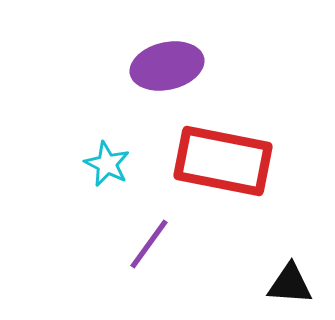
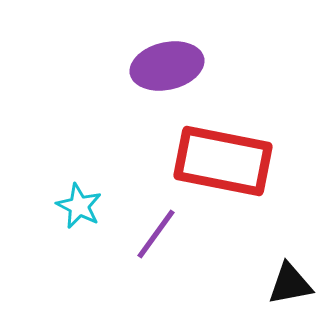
cyan star: moved 28 px left, 42 px down
purple line: moved 7 px right, 10 px up
black triangle: rotated 15 degrees counterclockwise
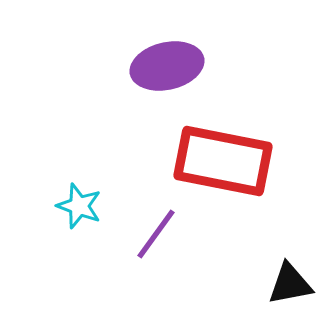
cyan star: rotated 6 degrees counterclockwise
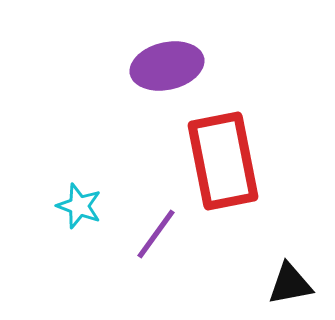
red rectangle: rotated 68 degrees clockwise
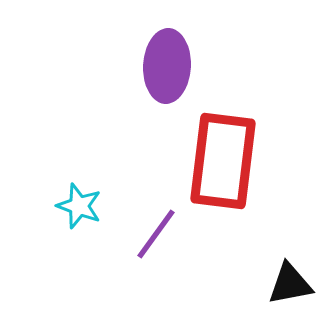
purple ellipse: rotated 74 degrees counterclockwise
red rectangle: rotated 18 degrees clockwise
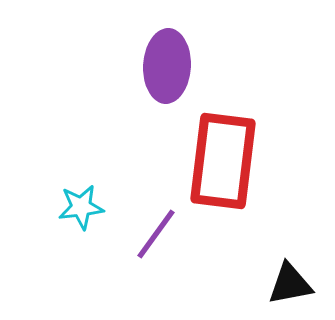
cyan star: moved 2 px right, 1 px down; rotated 27 degrees counterclockwise
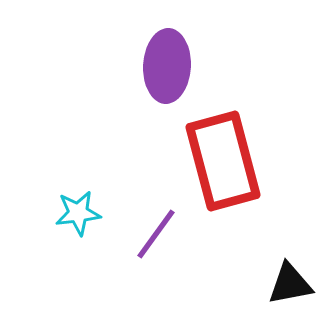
red rectangle: rotated 22 degrees counterclockwise
cyan star: moved 3 px left, 6 px down
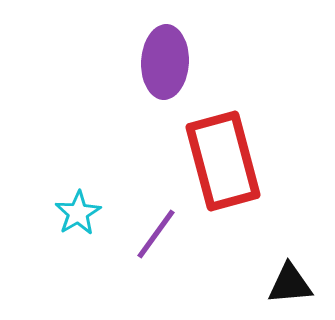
purple ellipse: moved 2 px left, 4 px up
cyan star: rotated 24 degrees counterclockwise
black triangle: rotated 6 degrees clockwise
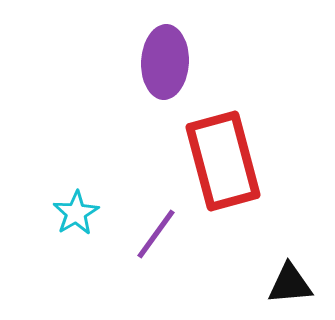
cyan star: moved 2 px left
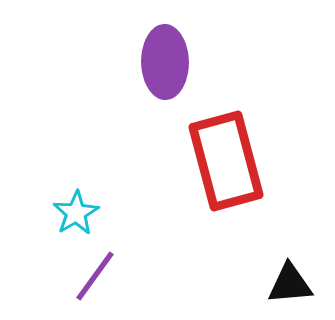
purple ellipse: rotated 4 degrees counterclockwise
red rectangle: moved 3 px right
purple line: moved 61 px left, 42 px down
